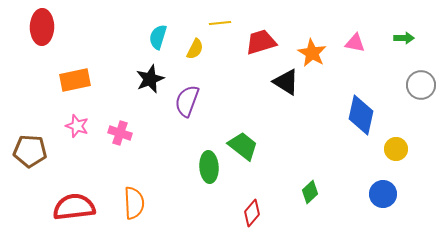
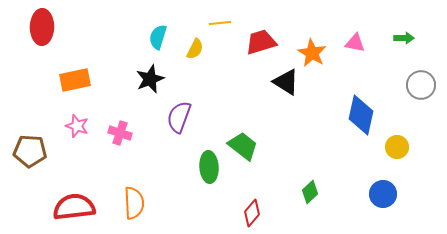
purple semicircle: moved 8 px left, 16 px down
yellow circle: moved 1 px right, 2 px up
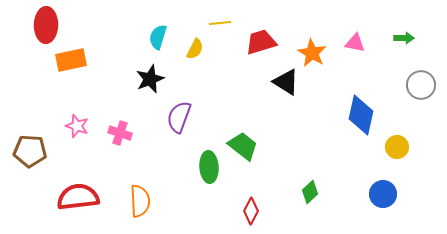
red ellipse: moved 4 px right, 2 px up
orange rectangle: moved 4 px left, 20 px up
orange semicircle: moved 6 px right, 2 px up
red semicircle: moved 4 px right, 10 px up
red diamond: moved 1 px left, 2 px up; rotated 12 degrees counterclockwise
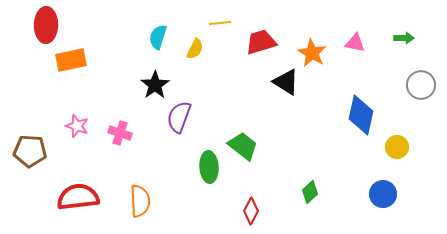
black star: moved 5 px right, 6 px down; rotated 12 degrees counterclockwise
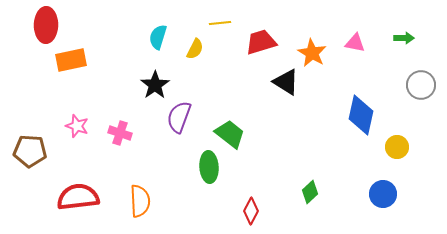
green trapezoid: moved 13 px left, 12 px up
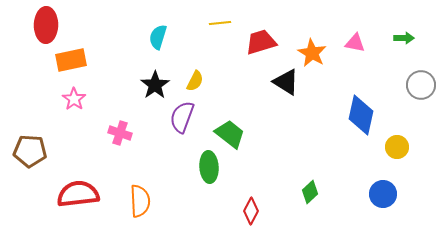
yellow semicircle: moved 32 px down
purple semicircle: moved 3 px right
pink star: moved 3 px left, 27 px up; rotated 15 degrees clockwise
red semicircle: moved 3 px up
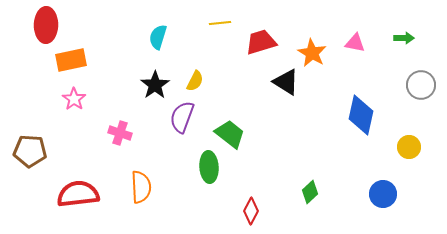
yellow circle: moved 12 px right
orange semicircle: moved 1 px right, 14 px up
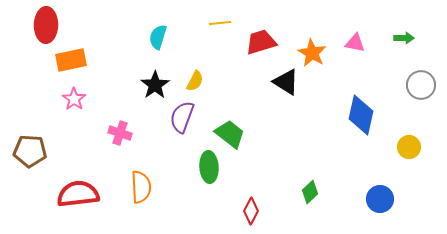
blue circle: moved 3 px left, 5 px down
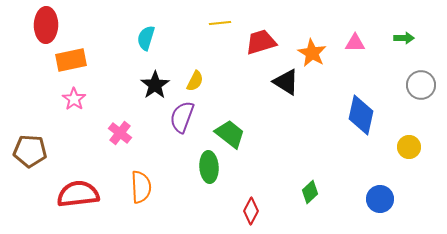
cyan semicircle: moved 12 px left, 1 px down
pink triangle: rotated 10 degrees counterclockwise
pink cross: rotated 20 degrees clockwise
